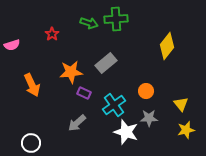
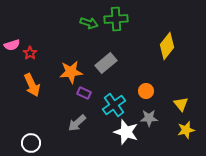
red star: moved 22 px left, 19 px down
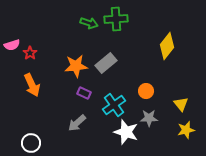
orange star: moved 5 px right, 6 px up
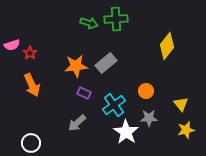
white star: rotated 15 degrees clockwise
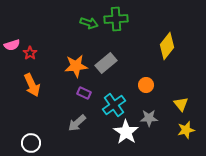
orange circle: moved 6 px up
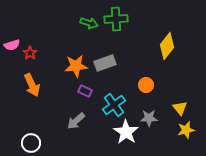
gray rectangle: moved 1 px left; rotated 20 degrees clockwise
purple rectangle: moved 1 px right, 2 px up
yellow triangle: moved 1 px left, 4 px down
gray arrow: moved 1 px left, 2 px up
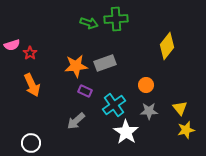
gray star: moved 7 px up
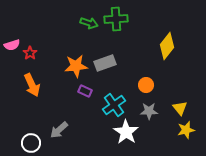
gray arrow: moved 17 px left, 9 px down
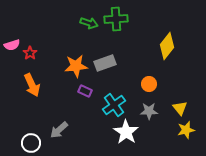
orange circle: moved 3 px right, 1 px up
